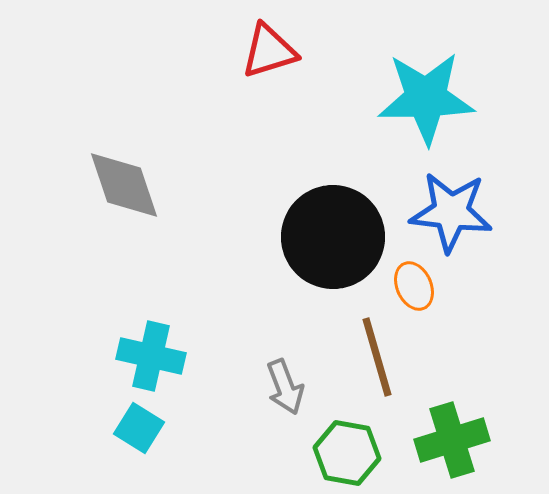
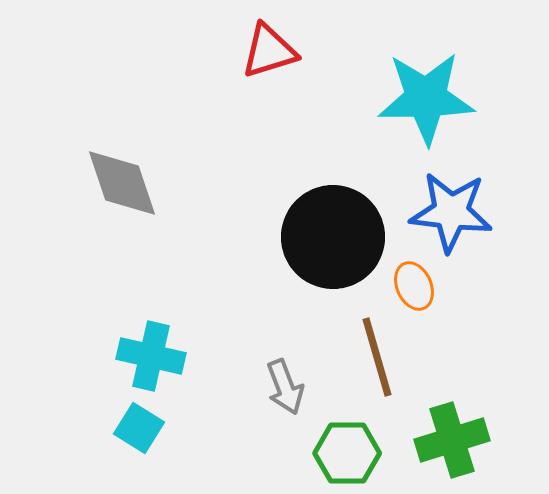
gray diamond: moved 2 px left, 2 px up
green hexagon: rotated 10 degrees counterclockwise
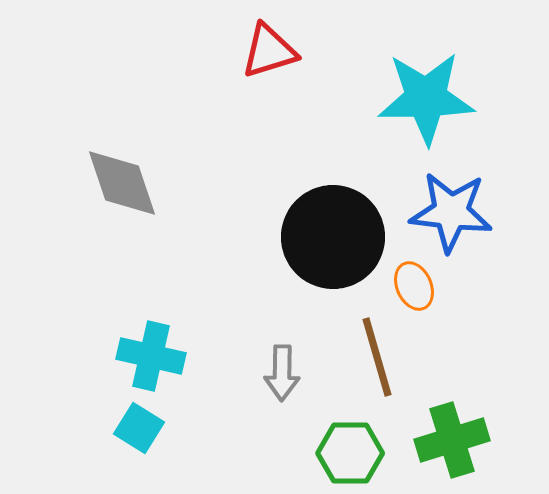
gray arrow: moved 3 px left, 14 px up; rotated 22 degrees clockwise
green hexagon: moved 3 px right
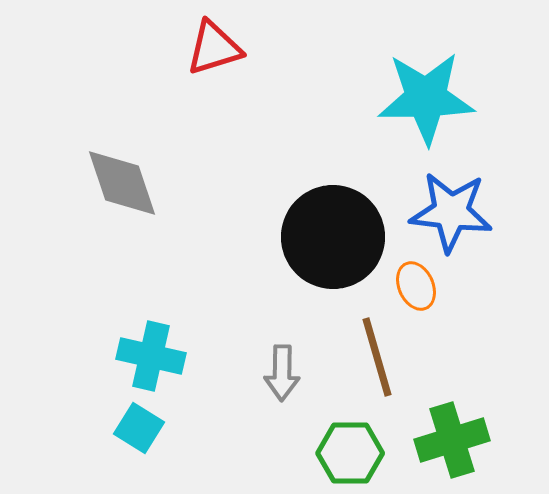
red triangle: moved 55 px left, 3 px up
orange ellipse: moved 2 px right
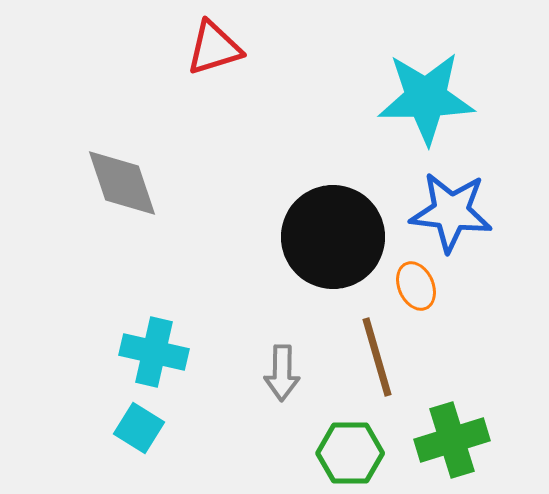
cyan cross: moved 3 px right, 4 px up
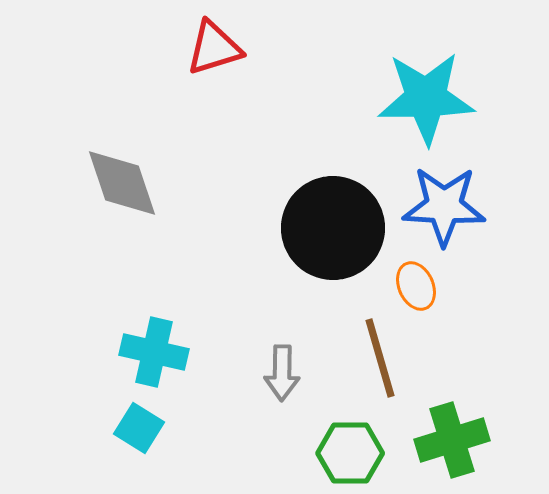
blue star: moved 7 px left, 6 px up; rotated 4 degrees counterclockwise
black circle: moved 9 px up
brown line: moved 3 px right, 1 px down
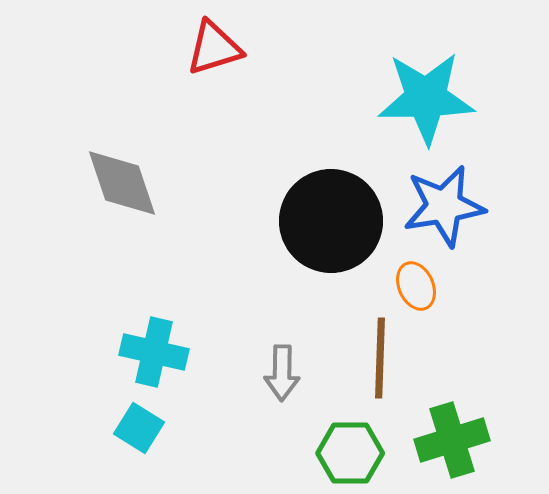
blue star: rotated 12 degrees counterclockwise
black circle: moved 2 px left, 7 px up
brown line: rotated 18 degrees clockwise
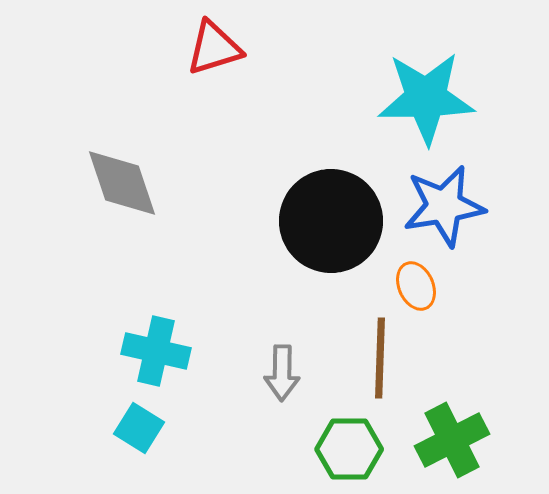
cyan cross: moved 2 px right, 1 px up
green cross: rotated 10 degrees counterclockwise
green hexagon: moved 1 px left, 4 px up
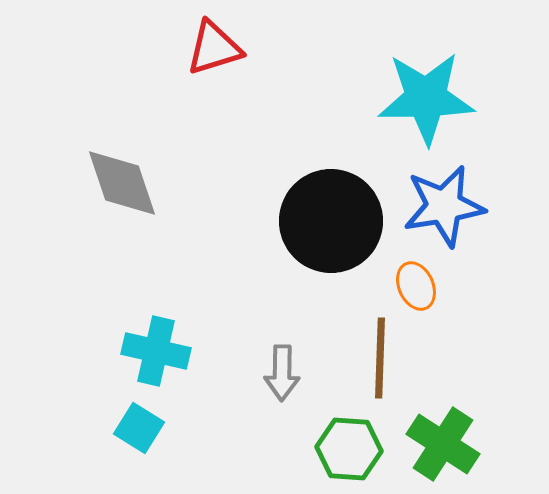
green cross: moved 9 px left, 4 px down; rotated 30 degrees counterclockwise
green hexagon: rotated 4 degrees clockwise
